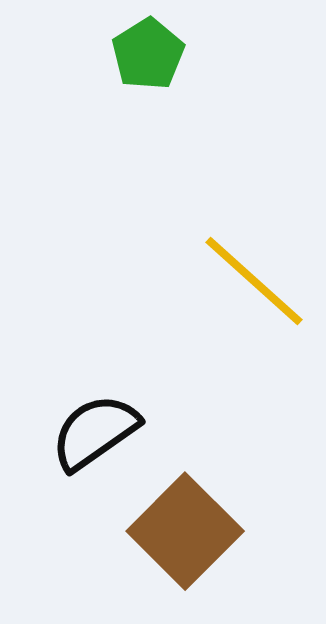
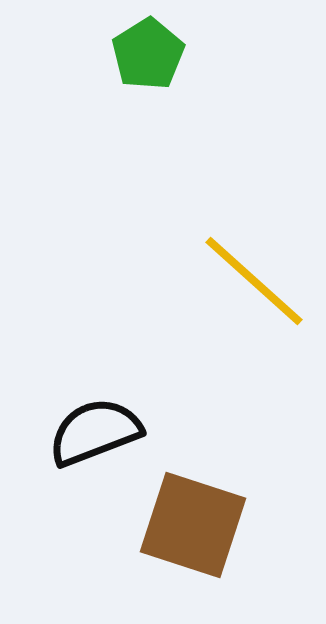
black semicircle: rotated 14 degrees clockwise
brown square: moved 8 px right, 6 px up; rotated 27 degrees counterclockwise
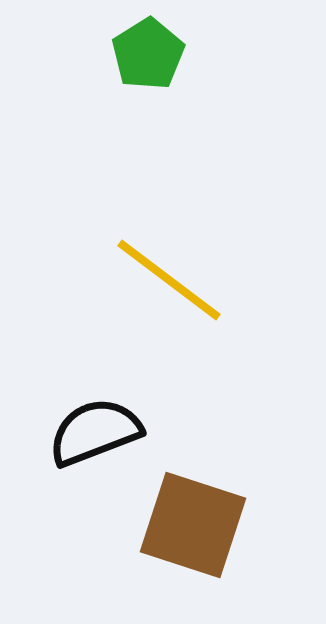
yellow line: moved 85 px left, 1 px up; rotated 5 degrees counterclockwise
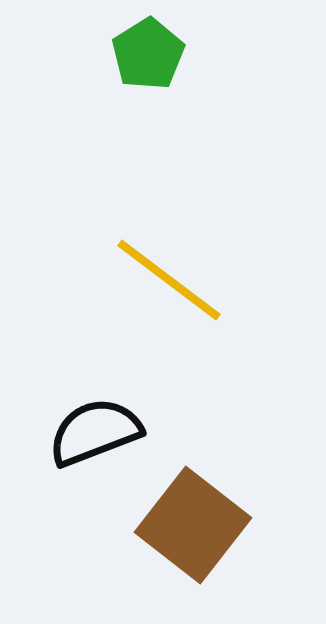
brown square: rotated 20 degrees clockwise
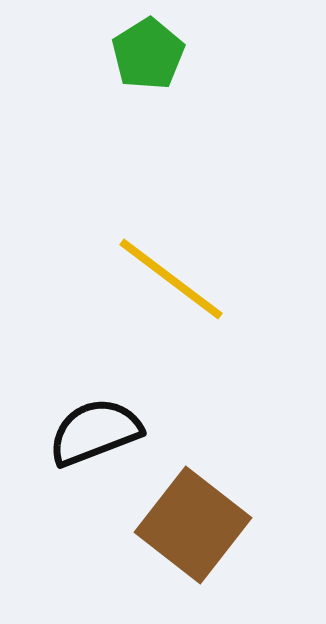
yellow line: moved 2 px right, 1 px up
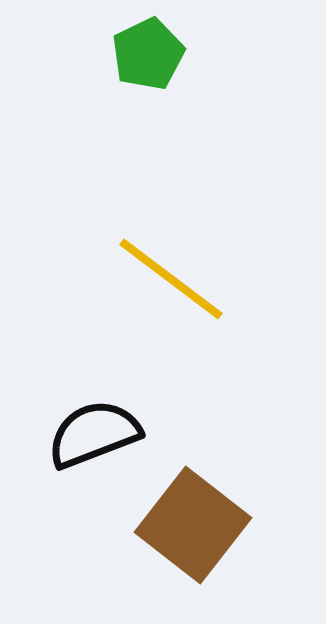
green pentagon: rotated 6 degrees clockwise
black semicircle: moved 1 px left, 2 px down
